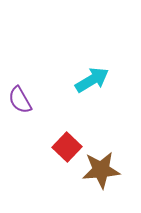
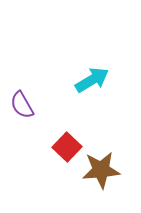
purple semicircle: moved 2 px right, 5 px down
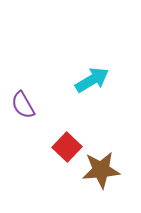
purple semicircle: moved 1 px right
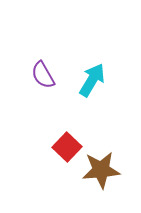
cyan arrow: rotated 28 degrees counterclockwise
purple semicircle: moved 20 px right, 30 px up
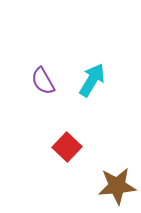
purple semicircle: moved 6 px down
brown star: moved 16 px right, 16 px down
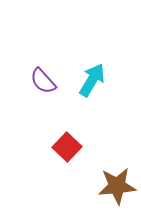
purple semicircle: rotated 12 degrees counterclockwise
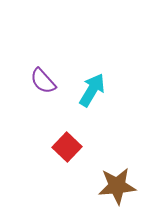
cyan arrow: moved 10 px down
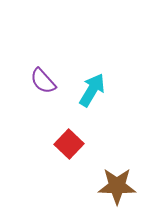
red square: moved 2 px right, 3 px up
brown star: rotated 6 degrees clockwise
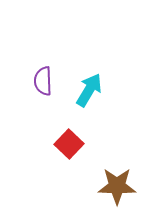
purple semicircle: rotated 40 degrees clockwise
cyan arrow: moved 3 px left
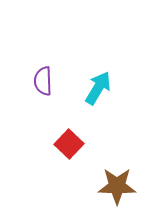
cyan arrow: moved 9 px right, 2 px up
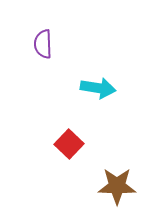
purple semicircle: moved 37 px up
cyan arrow: rotated 68 degrees clockwise
